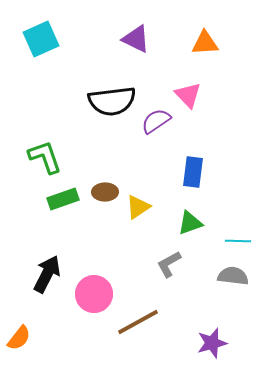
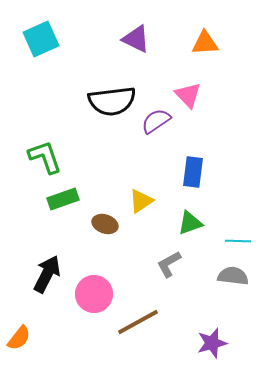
brown ellipse: moved 32 px down; rotated 20 degrees clockwise
yellow triangle: moved 3 px right, 6 px up
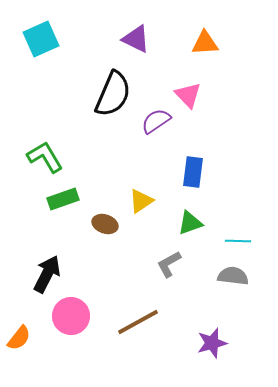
black semicircle: moved 1 px right, 7 px up; rotated 60 degrees counterclockwise
green L-shape: rotated 12 degrees counterclockwise
pink circle: moved 23 px left, 22 px down
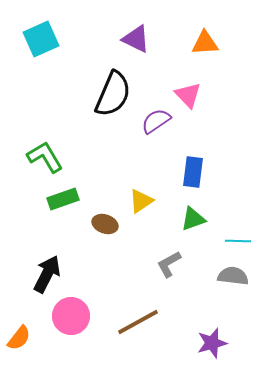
green triangle: moved 3 px right, 4 px up
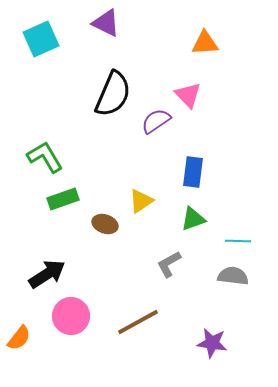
purple triangle: moved 30 px left, 16 px up
black arrow: rotated 30 degrees clockwise
purple star: rotated 24 degrees clockwise
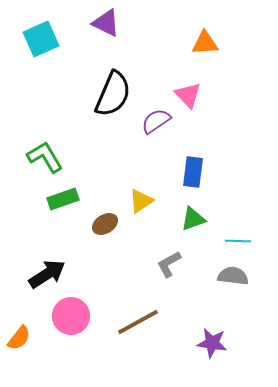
brown ellipse: rotated 50 degrees counterclockwise
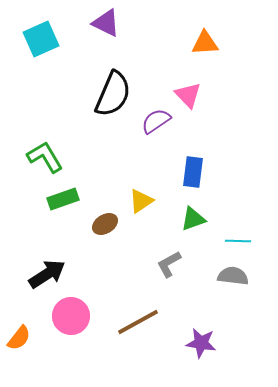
purple star: moved 11 px left
